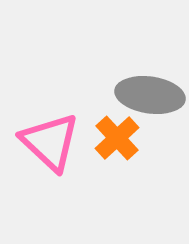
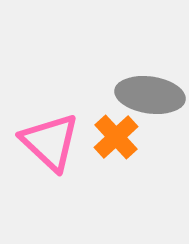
orange cross: moved 1 px left, 1 px up
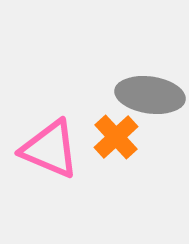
pink triangle: moved 7 px down; rotated 20 degrees counterclockwise
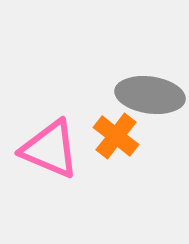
orange cross: moved 1 px up; rotated 9 degrees counterclockwise
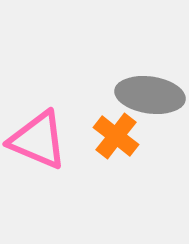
pink triangle: moved 12 px left, 9 px up
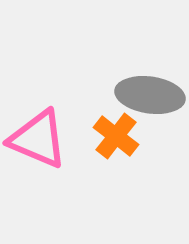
pink triangle: moved 1 px up
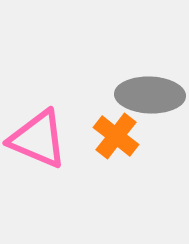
gray ellipse: rotated 6 degrees counterclockwise
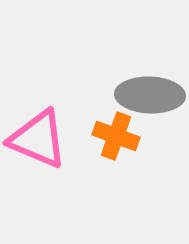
orange cross: rotated 18 degrees counterclockwise
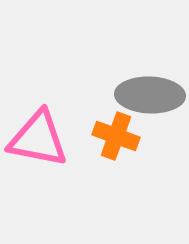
pink triangle: rotated 12 degrees counterclockwise
